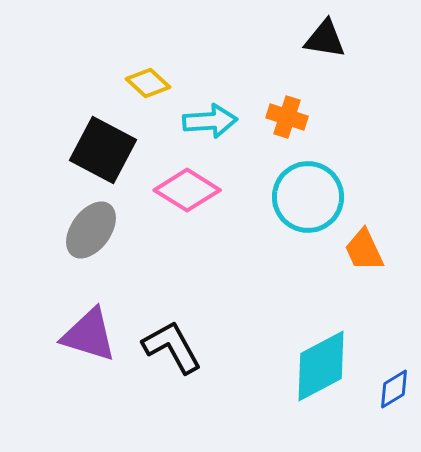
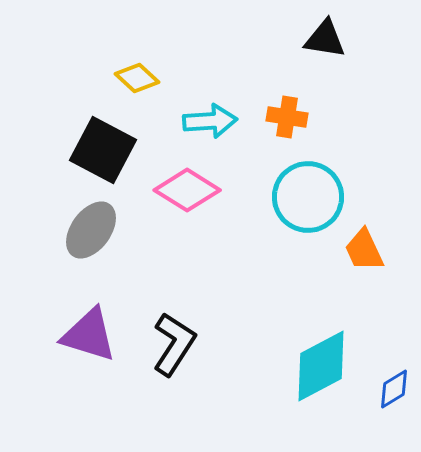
yellow diamond: moved 11 px left, 5 px up
orange cross: rotated 9 degrees counterclockwise
black L-shape: moved 2 px right, 3 px up; rotated 62 degrees clockwise
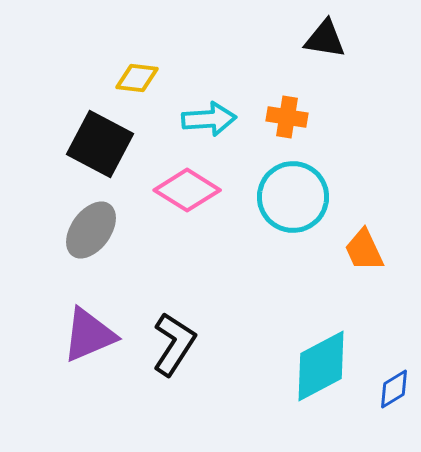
yellow diamond: rotated 36 degrees counterclockwise
cyan arrow: moved 1 px left, 2 px up
black square: moved 3 px left, 6 px up
cyan circle: moved 15 px left
purple triangle: rotated 40 degrees counterclockwise
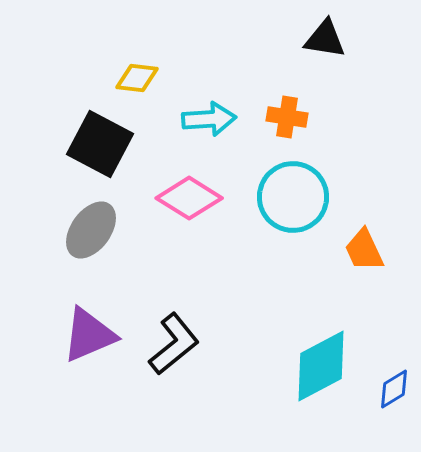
pink diamond: moved 2 px right, 8 px down
black L-shape: rotated 18 degrees clockwise
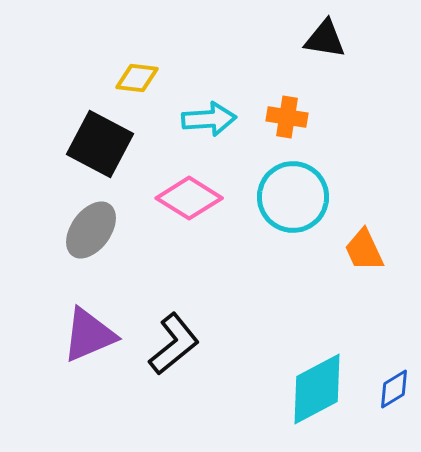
cyan diamond: moved 4 px left, 23 px down
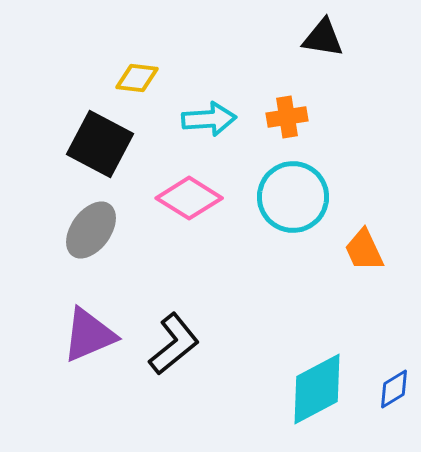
black triangle: moved 2 px left, 1 px up
orange cross: rotated 18 degrees counterclockwise
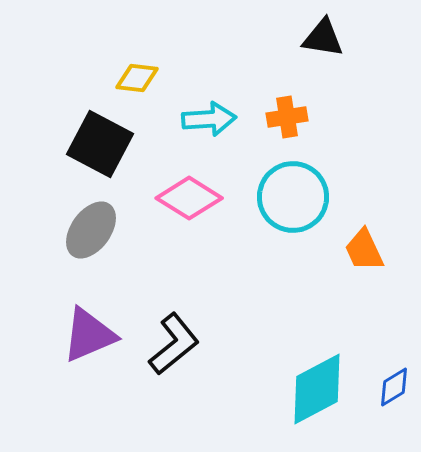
blue diamond: moved 2 px up
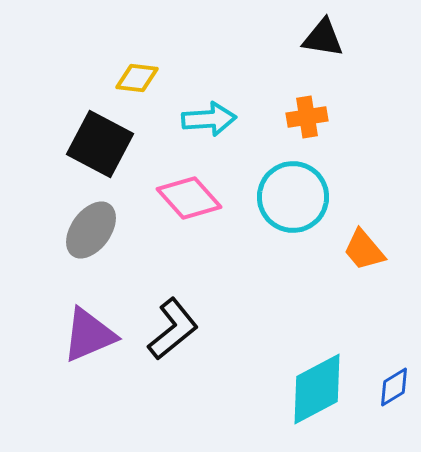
orange cross: moved 20 px right
pink diamond: rotated 16 degrees clockwise
orange trapezoid: rotated 15 degrees counterclockwise
black L-shape: moved 1 px left, 15 px up
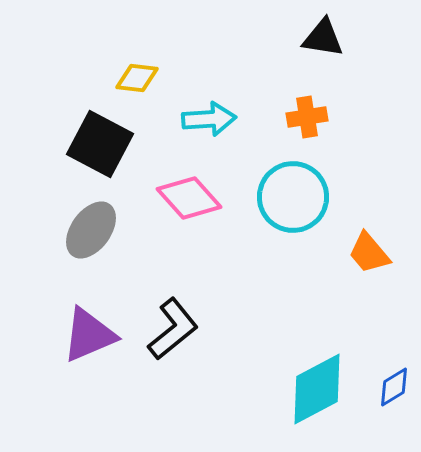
orange trapezoid: moved 5 px right, 3 px down
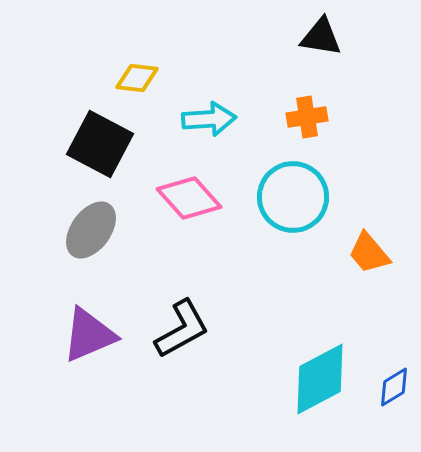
black triangle: moved 2 px left, 1 px up
black L-shape: moved 9 px right; rotated 10 degrees clockwise
cyan diamond: moved 3 px right, 10 px up
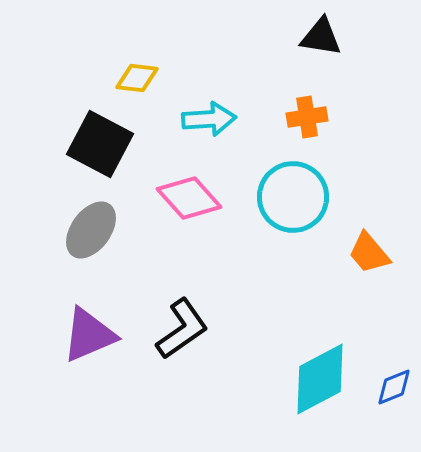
black L-shape: rotated 6 degrees counterclockwise
blue diamond: rotated 9 degrees clockwise
